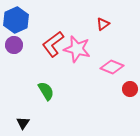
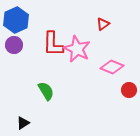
red L-shape: rotated 52 degrees counterclockwise
pink star: rotated 12 degrees clockwise
red circle: moved 1 px left, 1 px down
black triangle: rotated 24 degrees clockwise
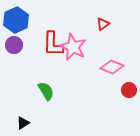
pink star: moved 4 px left, 2 px up
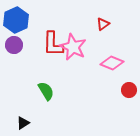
pink diamond: moved 4 px up
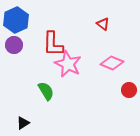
red triangle: rotated 48 degrees counterclockwise
pink star: moved 5 px left, 17 px down
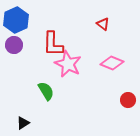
red circle: moved 1 px left, 10 px down
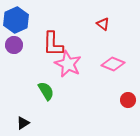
pink diamond: moved 1 px right, 1 px down
